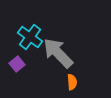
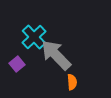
cyan cross: moved 4 px right; rotated 10 degrees clockwise
gray arrow: moved 2 px left, 2 px down
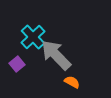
cyan cross: moved 1 px left
orange semicircle: rotated 56 degrees counterclockwise
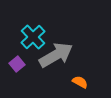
gray arrow: rotated 104 degrees clockwise
orange semicircle: moved 8 px right
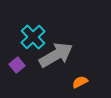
purple square: moved 1 px down
orange semicircle: rotated 56 degrees counterclockwise
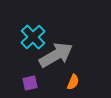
purple square: moved 13 px right, 18 px down; rotated 28 degrees clockwise
orange semicircle: moved 7 px left; rotated 140 degrees clockwise
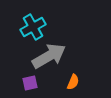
cyan cross: moved 10 px up; rotated 15 degrees clockwise
gray arrow: moved 7 px left, 1 px down
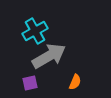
cyan cross: moved 2 px right, 4 px down
orange semicircle: moved 2 px right
